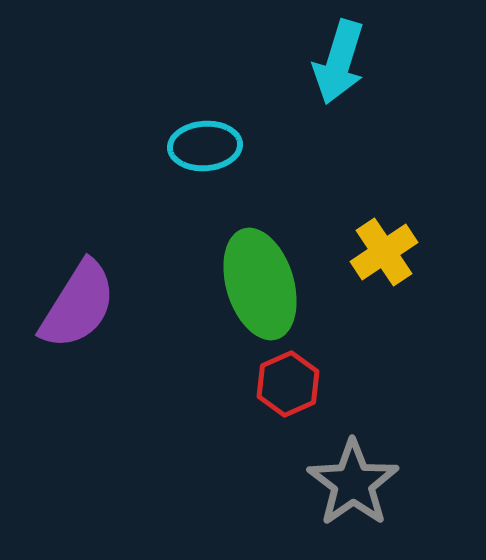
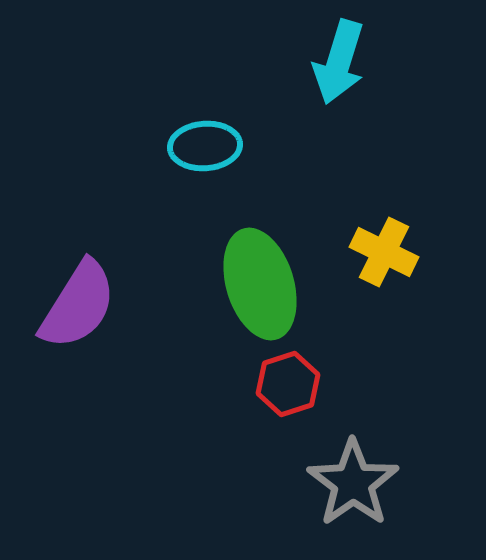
yellow cross: rotated 30 degrees counterclockwise
red hexagon: rotated 6 degrees clockwise
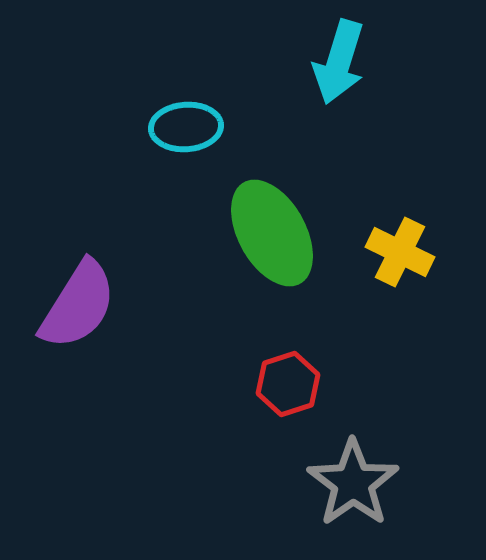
cyan ellipse: moved 19 px left, 19 px up
yellow cross: moved 16 px right
green ellipse: moved 12 px right, 51 px up; rotated 12 degrees counterclockwise
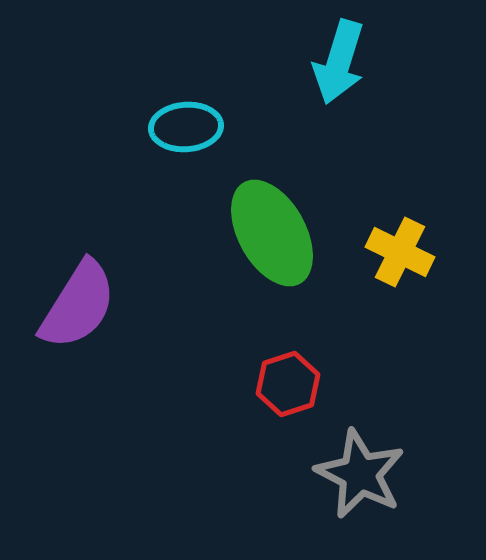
gray star: moved 7 px right, 9 px up; rotated 10 degrees counterclockwise
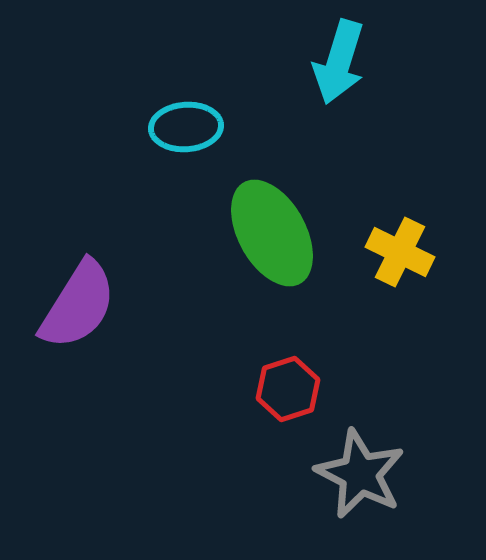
red hexagon: moved 5 px down
